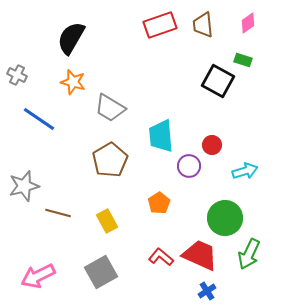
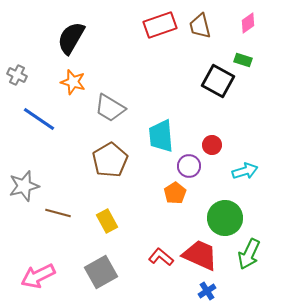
brown trapezoid: moved 3 px left, 1 px down; rotated 8 degrees counterclockwise
orange pentagon: moved 16 px right, 10 px up
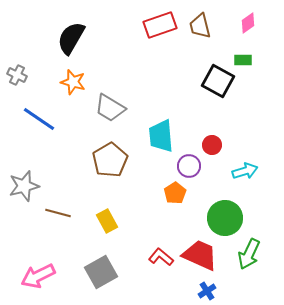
green rectangle: rotated 18 degrees counterclockwise
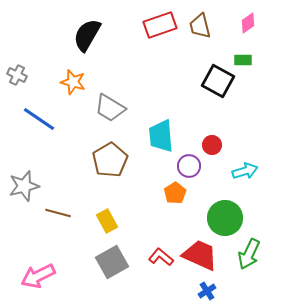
black semicircle: moved 16 px right, 3 px up
gray square: moved 11 px right, 10 px up
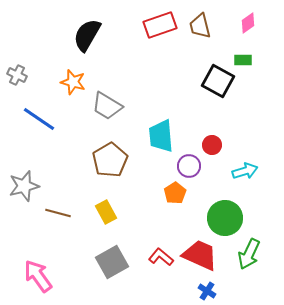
gray trapezoid: moved 3 px left, 2 px up
yellow rectangle: moved 1 px left, 9 px up
pink arrow: rotated 80 degrees clockwise
blue cross: rotated 24 degrees counterclockwise
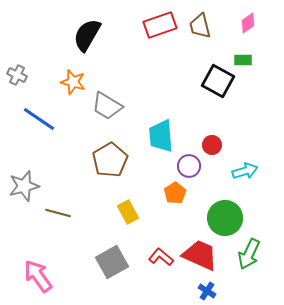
yellow rectangle: moved 22 px right
